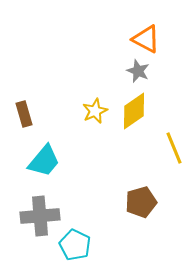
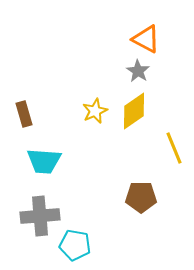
gray star: rotated 10 degrees clockwise
cyan trapezoid: rotated 54 degrees clockwise
brown pentagon: moved 5 px up; rotated 16 degrees clockwise
cyan pentagon: rotated 16 degrees counterclockwise
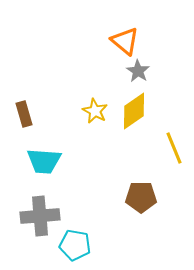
orange triangle: moved 21 px left, 2 px down; rotated 12 degrees clockwise
yellow star: rotated 20 degrees counterclockwise
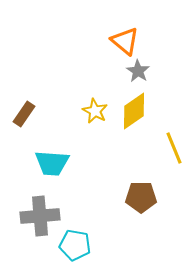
brown rectangle: rotated 50 degrees clockwise
cyan trapezoid: moved 8 px right, 2 px down
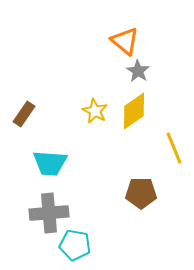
cyan trapezoid: moved 2 px left
brown pentagon: moved 4 px up
gray cross: moved 9 px right, 3 px up
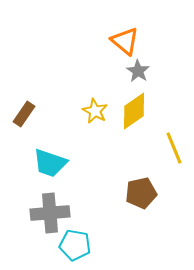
cyan trapezoid: rotated 15 degrees clockwise
brown pentagon: rotated 12 degrees counterclockwise
gray cross: moved 1 px right
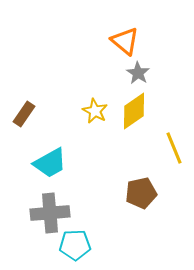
gray star: moved 2 px down
cyan trapezoid: rotated 48 degrees counterclockwise
cyan pentagon: rotated 12 degrees counterclockwise
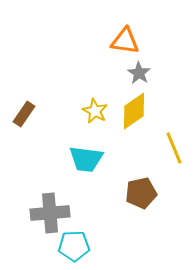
orange triangle: rotated 32 degrees counterclockwise
gray star: moved 1 px right
cyan trapezoid: moved 36 px right, 4 px up; rotated 36 degrees clockwise
cyan pentagon: moved 1 px left, 1 px down
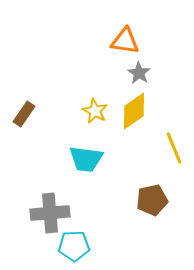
brown pentagon: moved 11 px right, 7 px down
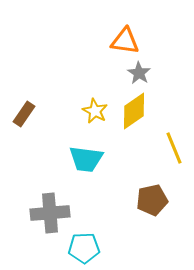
cyan pentagon: moved 10 px right, 2 px down
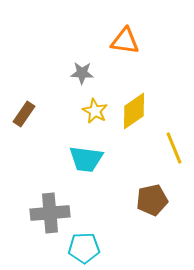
gray star: moved 57 px left; rotated 30 degrees counterclockwise
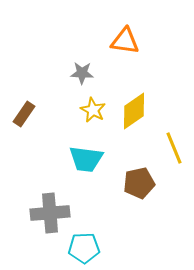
yellow star: moved 2 px left, 1 px up
brown pentagon: moved 13 px left, 17 px up
